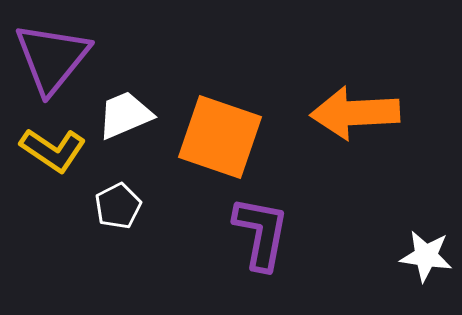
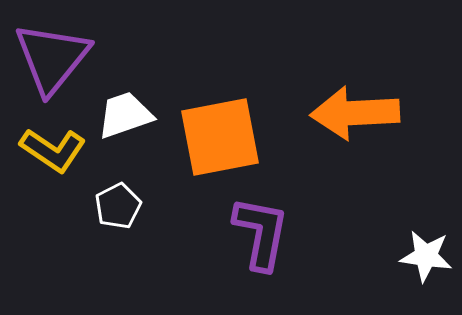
white trapezoid: rotated 4 degrees clockwise
orange square: rotated 30 degrees counterclockwise
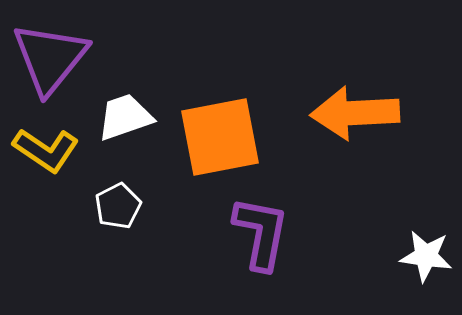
purple triangle: moved 2 px left
white trapezoid: moved 2 px down
yellow L-shape: moved 7 px left
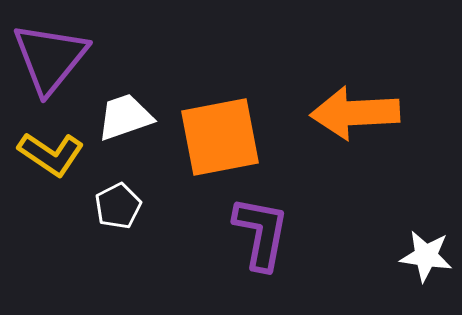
yellow L-shape: moved 5 px right, 4 px down
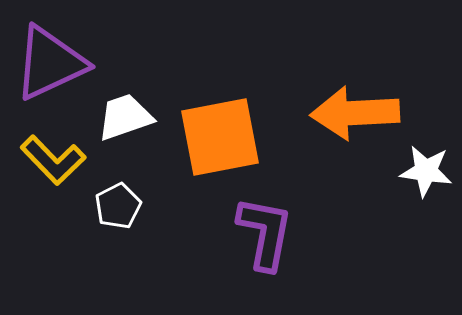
purple triangle: moved 5 px down; rotated 26 degrees clockwise
yellow L-shape: moved 2 px right, 6 px down; rotated 12 degrees clockwise
purple L-shape: moved 4 px right
white star: moved 85 px up
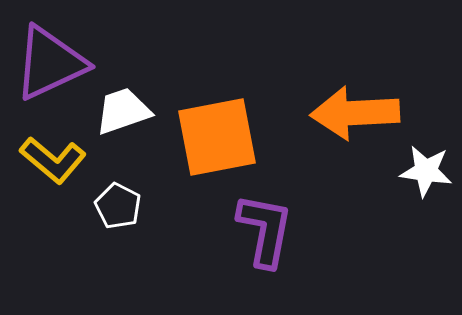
white trapezoid: moved 2 px left, 6 px up
orange square: moved 3 px left
yellow L-shape: rotated 6 degrees counterclockwise
white pentagon: rotated 18 degrees counterclockwise
purple L-shape: moved 3 px up
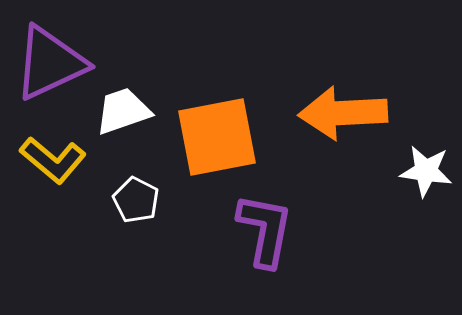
orange arrow: moved 12 px left
white pentagon: moved 18 px right, 6 px up
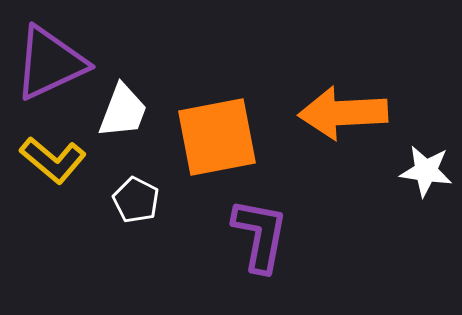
white trapezoid: rotated 130 degrees clockwise
purple L-shape: moved 5 px left, 5 px down
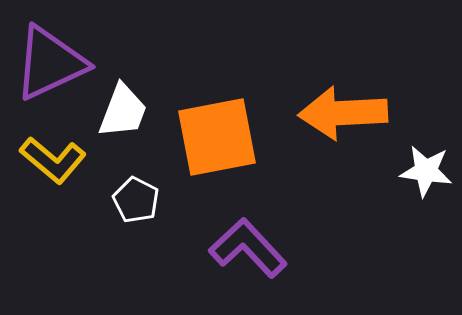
purple L-shape: moved 12 px left, 13 px down; rotated 54 degrees counterclockwise
